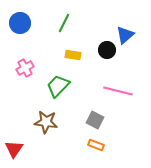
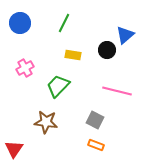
pink line: moved 1 px left
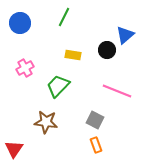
green line: moved 6 px up
pink line: rotated 8 degrees clockwise
orange rectangle: rotated 49 degrees clockwise
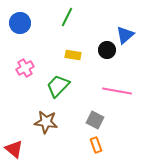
green line: moved 3 px right
pink line: rotated 12 degrees counterclockwise
red triangle: rotated 24 degrees counterclockwise
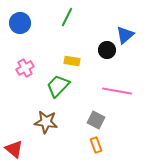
yellow rectangle: moved 1 px left, 6 px down
gray square: moved 1 px right
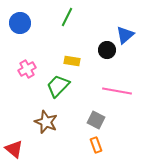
pink cross: moved 2 px right, 1 px down
brown star: rotated 15 degrees clockwise
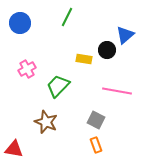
yellow rectangle: moved 12 px right, 2 px up
red triangle: rotated 30 degrees counterclockwise
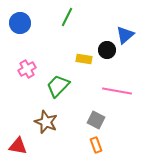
red triangle: moved 4 px right, 3 px up
